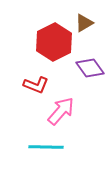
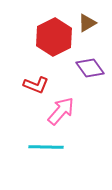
brown triangle: moved 3 px right
red hexagon: moved 5 px up
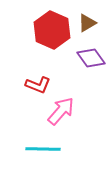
red hexagon: moved 2 px left, 7 px up; rotated 9 degrees counterclockwise
purple diamond: moved 1 px right, 10 px up
red L-shape: moved 2 px right
cyan line: moved 3 px left, 2 px down
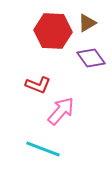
red hexagon: moved 1 px right, 1 px down; rotated 21 degrees counterclockwise
cyan line: rotated 20 degrees clockwise
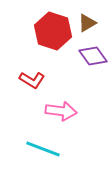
red hexagon: rotated 15 degrees clockwise
purple diamond: moved 2 px right, 2 px up
red L-shape: moved 6 px left, 5 px up; rotated 10 degrees clockwise
pink arrow: rotated 56 degrees clockwise
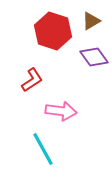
brown triangle: moved 4 px right, 2 px up
purple diamond: moved 1 px right, 1 px down
red L-shape: rotated 65 degrees counterclockwise
cyan line: rotated 40 degrees clockwise
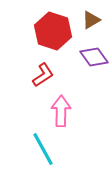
brown triangle: moved 1 px up
red L-shape: moved 11 px right, 5 px up
pink arrow: rotated 96 degrees counterclockwise
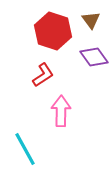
brown triangle: rotated 36 degrees counterclockwise
cyan line: moved 18 px left
